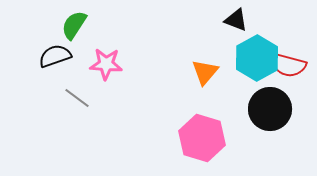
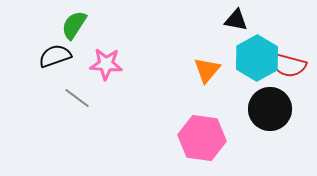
black triangle: rotated 10 degrees counterclockwise
orange triangle: moved 2 px right, 2 px up
pink hexagon: rotated 9 degrees counterclockwise
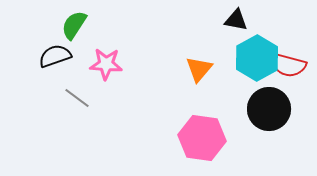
orange triangle: moved 8 px left, 1 px up
black circle: moved 1 px left
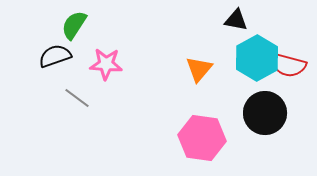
black circle: moved 4 px left, 4 px down
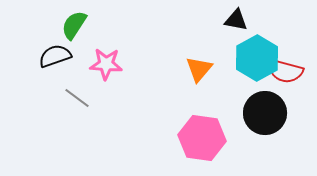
red semicircle: moved 3 px left, 6 px down
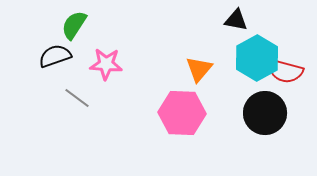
pink hexagon: moved 20 px left, 25 px up; rotated 6 degrees counterclockwise
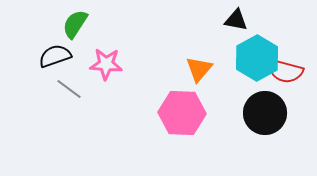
green semicircle: moved 1 px right, 1 px up
gray line: moved 8 px left, 9 px up
